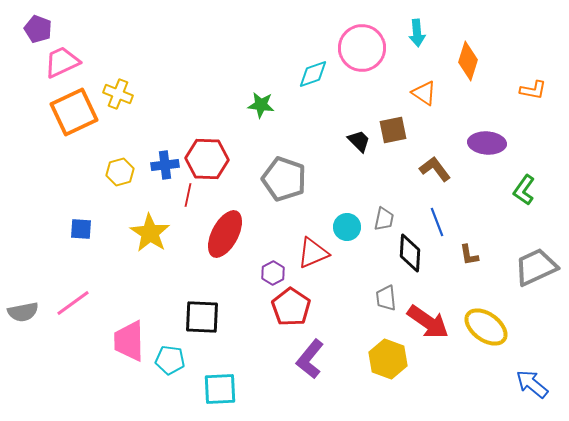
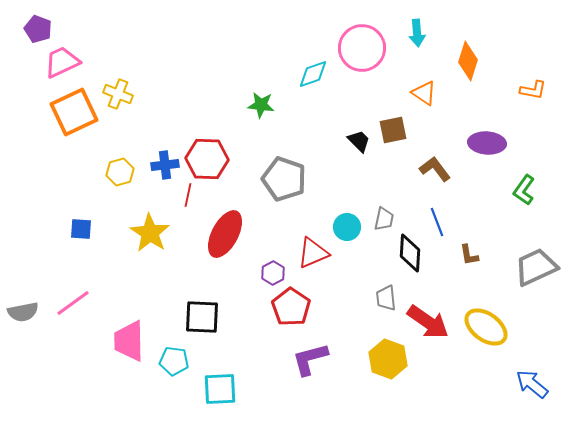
purple L-shape at (310, 359): rotated 36 degrees clockwise
cyan pentagon at (170, 360): moved 4 px right, 1 px down
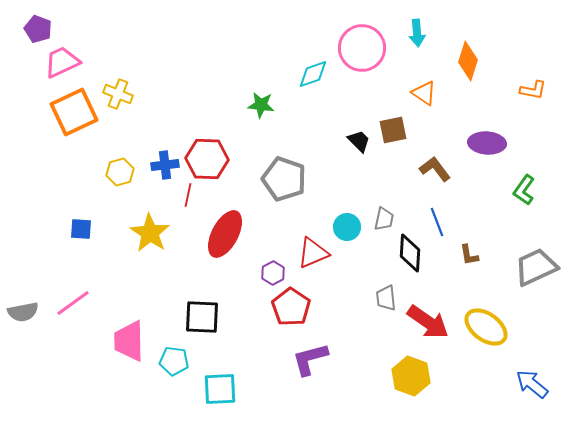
yellow hexagon at (388, 359): moved 23 px right, 17 px down
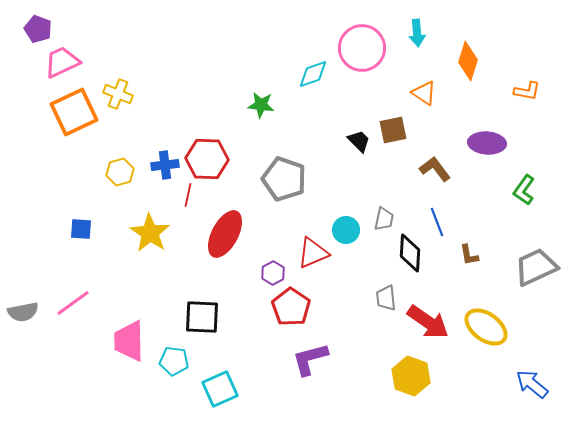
orange L-shape at (533, 90): moved 6 px left, 1 px down
cyan circle at (347, 227): moved 1 px left, 3 px down
cyan square at (220, 389): rotated 21 degrees counterclockwise
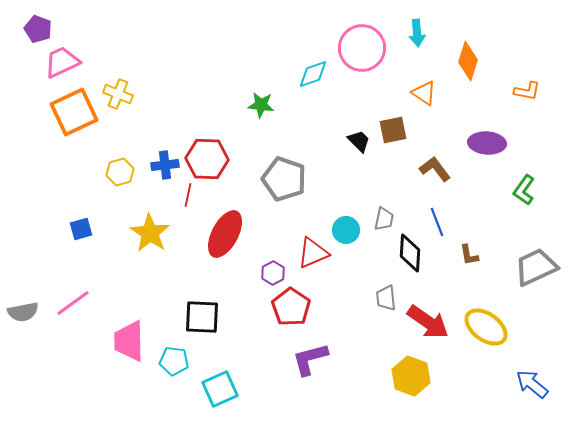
blue square at (81, 229): rotated 20 degrees counterclockwise
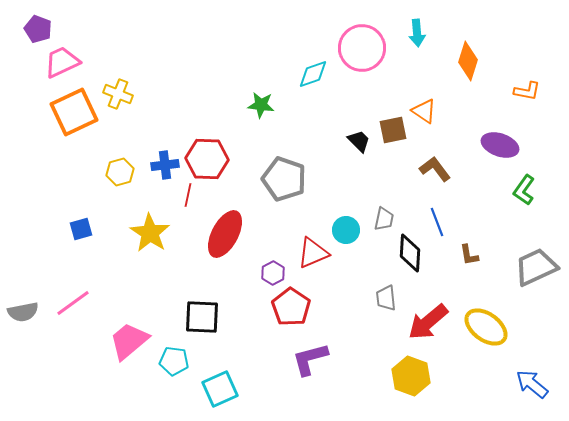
orange triangle at (424, 93): moved 18 px down
purple ellipse at (487, 143): moved 13 px right, 2 px down; rotated 15 degrees clockwise
red arrow at (428, 322): rotated 105 degrees clockwise
pink trapezoid at (129, 341): rotated 51 degrees clockwise
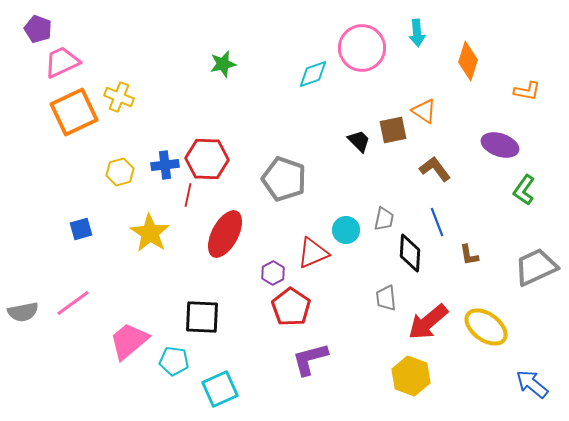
yellow cross at (118, 94): moved 1 px right, 3 px down
green star at (261, 105): moved 38 px left, 41 px up; rotated 20 degrees counterclockwise
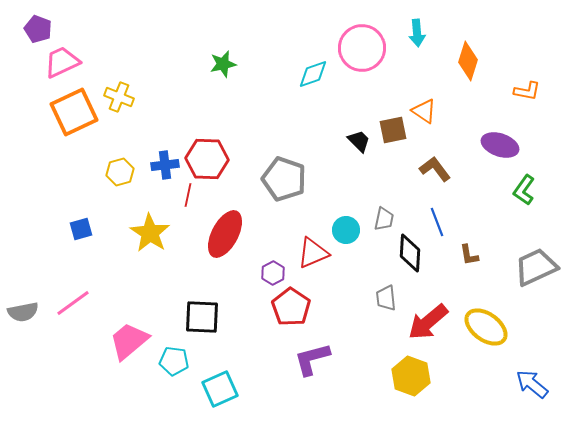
purple L-shape at (310, 359): moved 2 px right
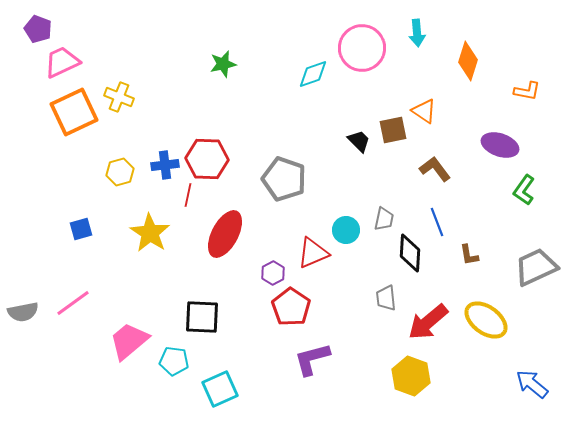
yellow ellipse at (486, 327): moved 7 px up
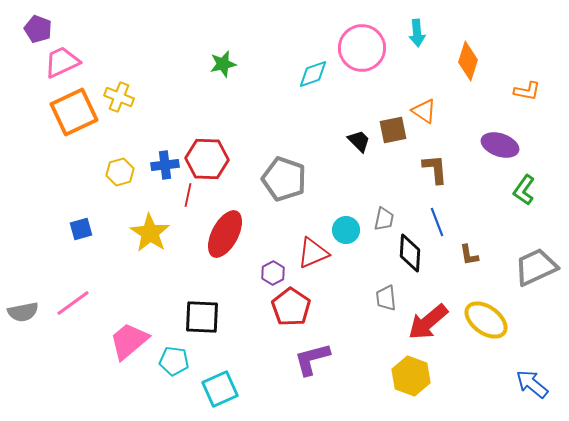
brown L-shape at (435, 169): rotated 32 degrees clockwise
